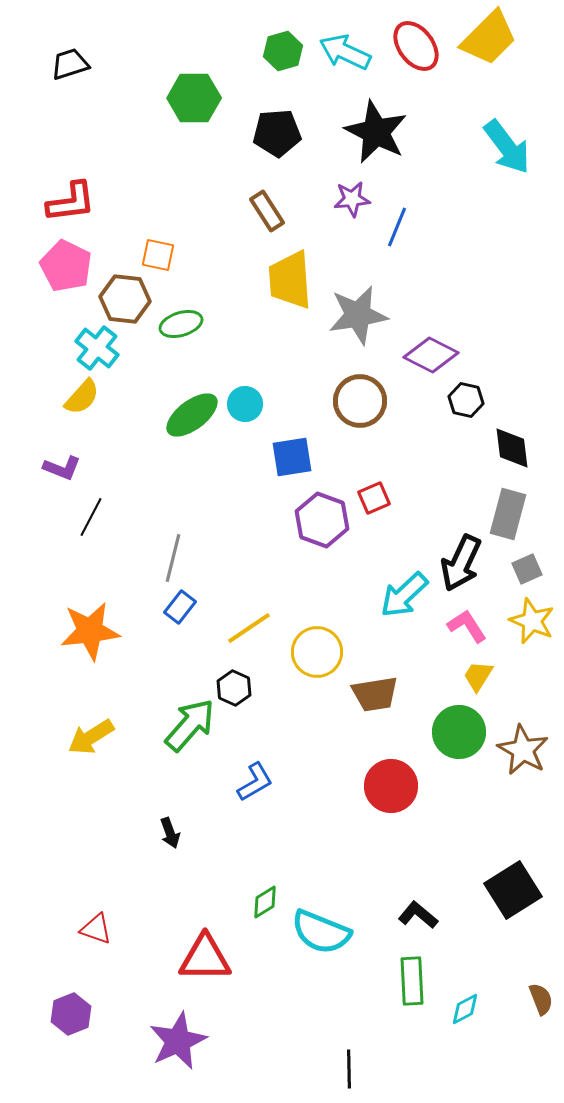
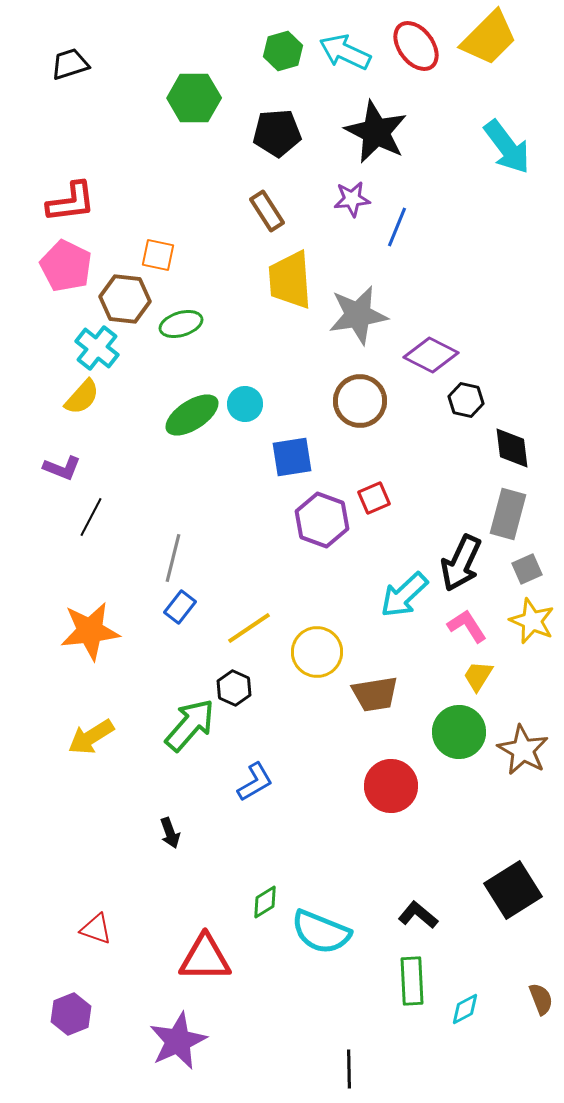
green ellipse at (192, 415): rotated 4 degrees clockwise
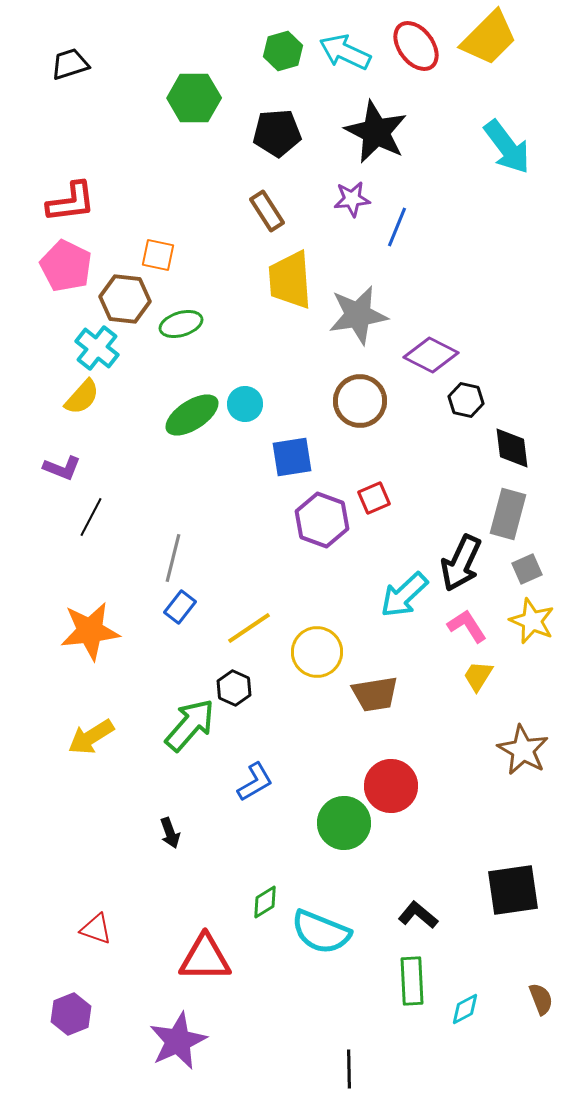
green circle at (459, 732): moved 115 px left, 91 px down
black square at (513, 890): rotated 24 degrees clockwise
